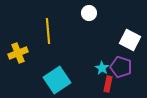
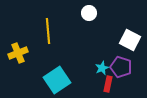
cyan star: rotated 16 degrees clockwise
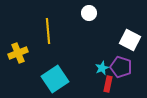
cyan square: moved 2 px left, 1 px up
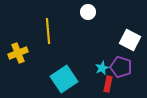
white circle: moved 1 px left, 1 px up
cyan square: moved 9 px right
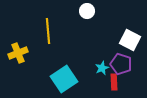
white circle: moved 1 px left, 1 px up
purple pentagon: moved 3 px up
red rectangle: moved 6 px right, 2 px up; rotated 14 degrees counterclockwise
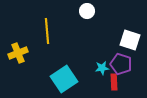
yellow line: moved 1 px left
white square: rotated 10 degrees counterclockwise
cyan star: rotated 16 degrees clockwise
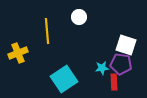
white circle: moved 8 px left, 6 px down
white square: moved 4 px left, 5 px down
purple pentagon: rotated 10 degrees counterclockwise
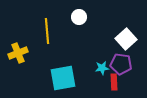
white square: moved 6 px up; rotated 30 degrees clockwise
cyan square: moved 1 px left, 1 px up; rotated 24 degrees clockwise
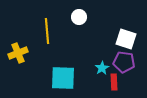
white square: rotated 30 degrees counterclockwise
purple pentagon: moved 3 px right, 2 px up
cyan star: rotated 24 degrees counterclockwise
cyan square: rotated 12 degrees clockwise
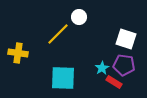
yellow line: moved 11 px right, 3 px down; rotated 50 degrees clockwise
yellow cross: rotated 30 degrees clockwise
purple pentagon: moved 3 px down
red rectangle: rotated 56 degrees counterclockwise
